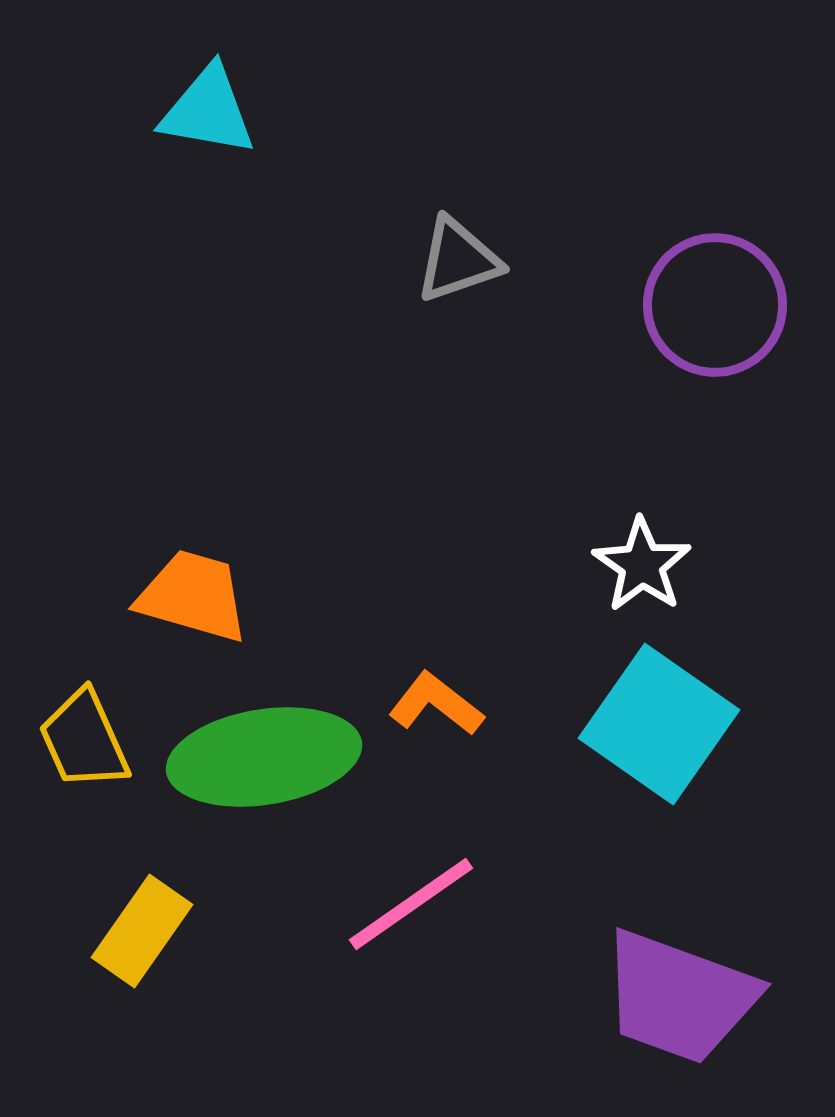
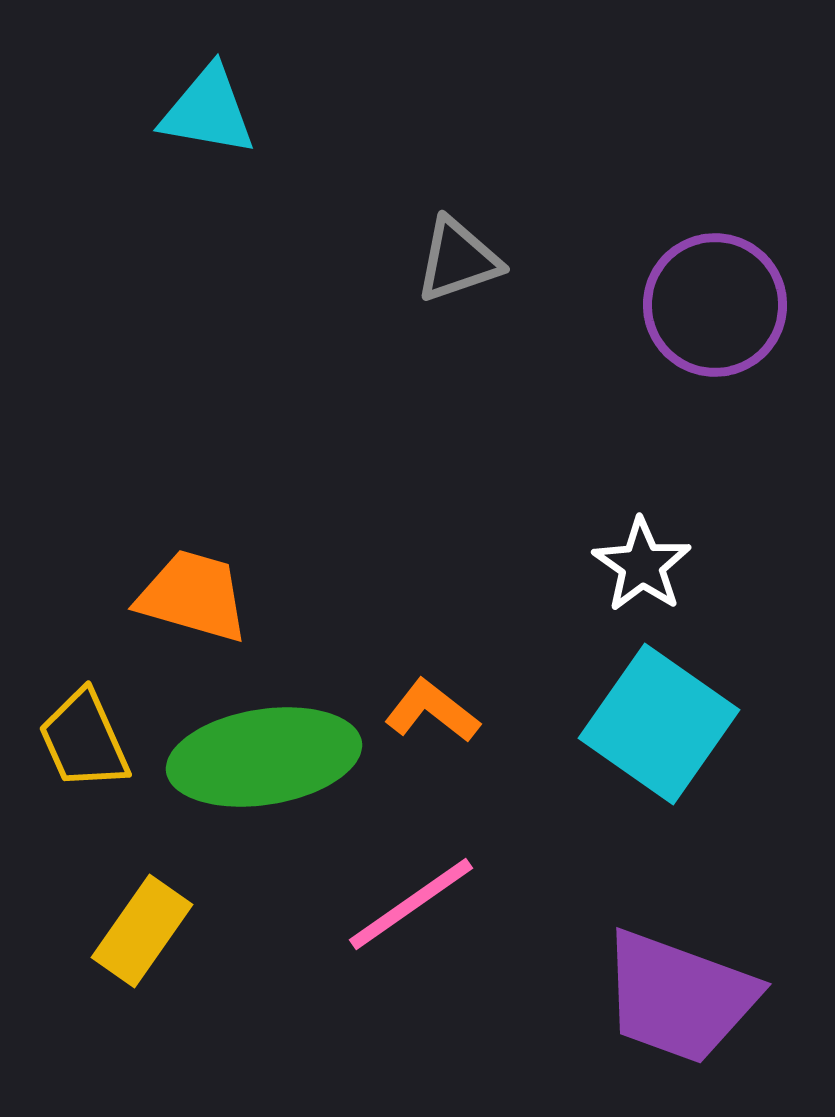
orange L-shape: moved 4 px left, 7 px down
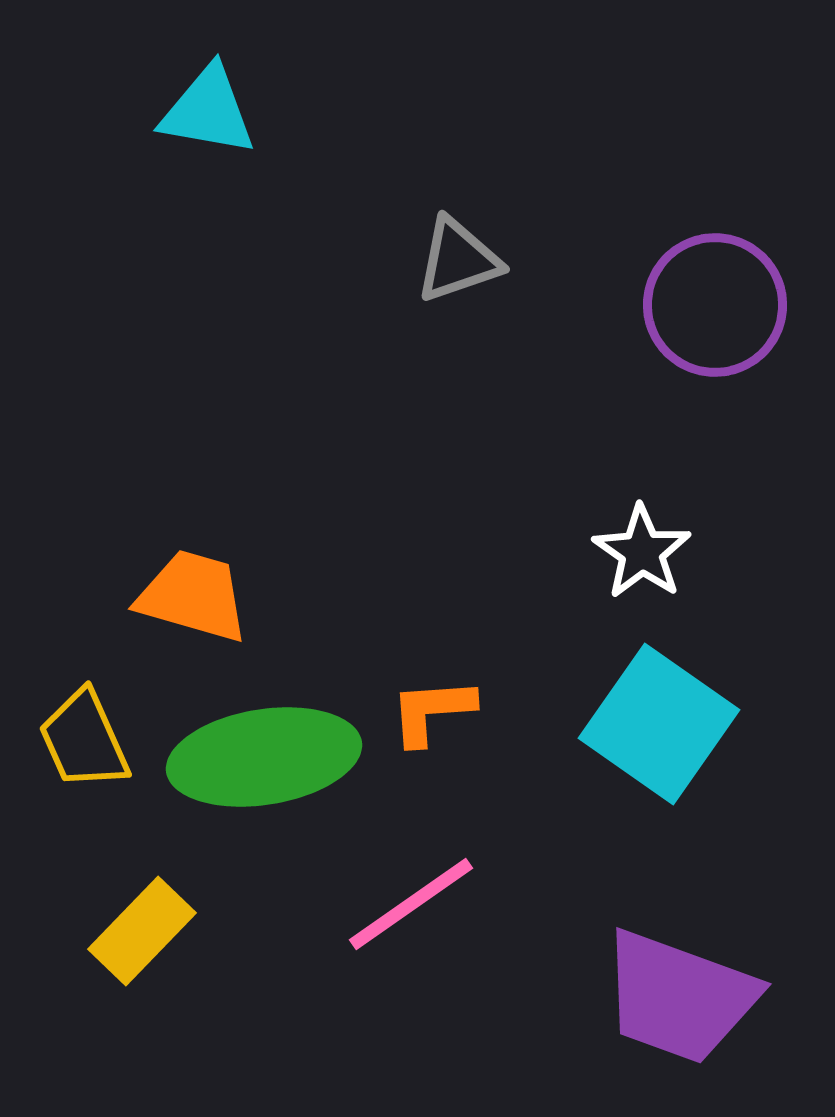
white star: moved 13 px up
orange L-shape: rotated 42 degrees counterclockwise
yellow rectangle: rotated 9 degrees clockwise
